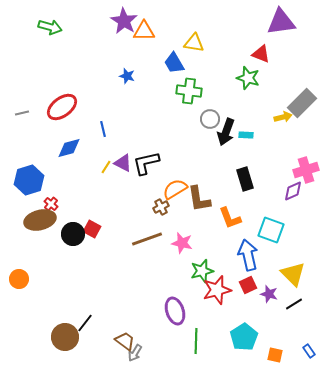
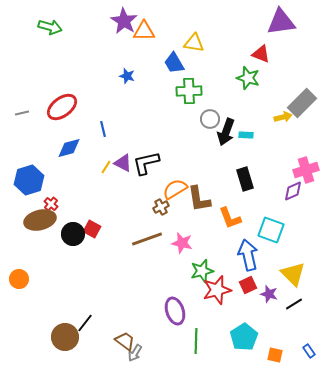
green cross at (189, 91): rotated 10 degrees counterclockwise
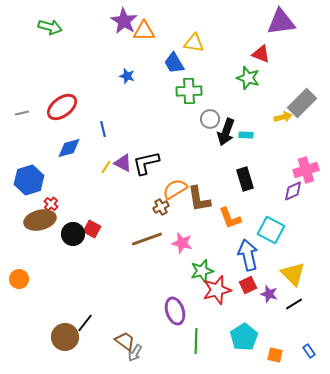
cyan square at (271, 230): rotated 8 degrees clockwise
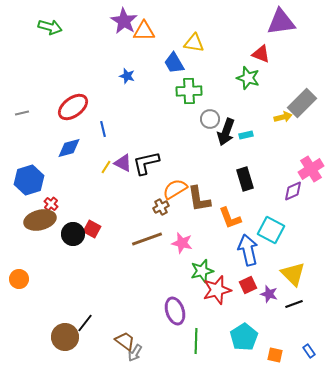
red ellipse at (62, 107): moved 11 px right
cyan rectangle at (246, 135): rotated 16 degrees counterclockwise
pink cross at (306, 170): moved 5 px right, 1 px up; rotated 15 degrees counterclockwise
blue arrow at (248, 255): moved 5 px up
black line at (294, 304): rotated 12 degrees clockwise
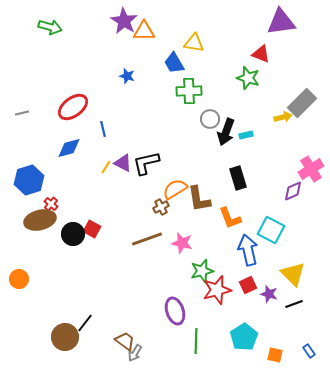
black rectangle at (245, 179): moved 7 px left, 1 px up
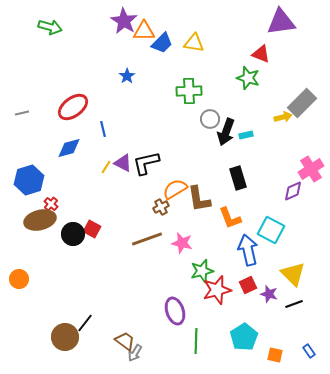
blue trapezoid at (174, 63): moved 12 px left, 20 px up; rotated 105 degrees counterclockwise
blue star at (127, 76): rotated 21 degrees clockwise
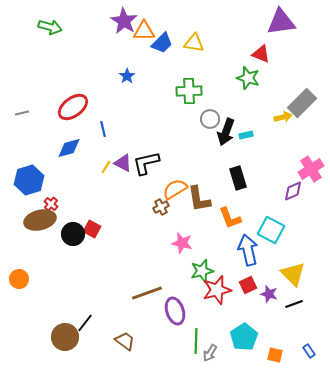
brown line at (147, 239): moved 54 px down
gray arrow at (135, 353): moved 75 px right
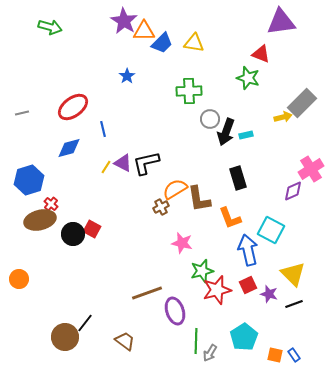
blue rectangle at (309, 351): moved 15 px left, 4 px down
